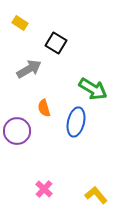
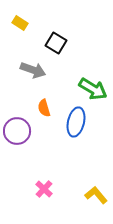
gray arrow: moved 4 px right, 1 px down; rotated 50 degrees clockwise
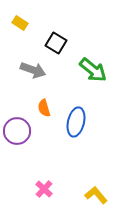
green arrow: moved 19 px up; rotated 8 degrees clockwise
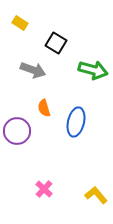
green arrow: rotated 24 degrees counterclockwise
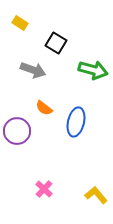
orange semicircle: rotated 36 degrees counterclockwise
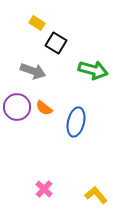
yellow rectangle: moved 17 px right
gray arrow: moved 1 px down
purple circle: moved 24 px up
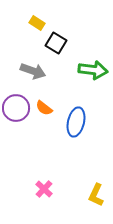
green arrow: rotated 8 degrees counterclockwise
purple circle: moved 1 px left, 1 px down
yellow L-shape: rotated 115 degrees counterclockwise
